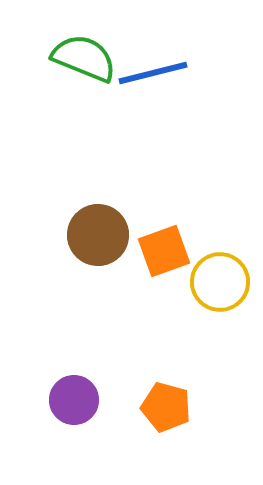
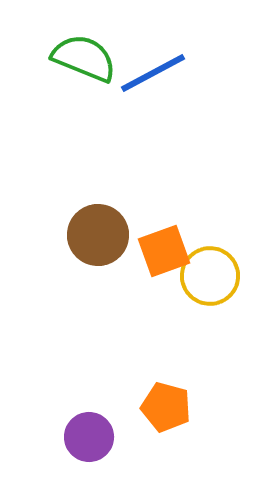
blue line: rotated 14 degrees counterclockwise
yellow circle: moved 10 px left, 6 px up
purple circle: moved 15 px right, 37 px down
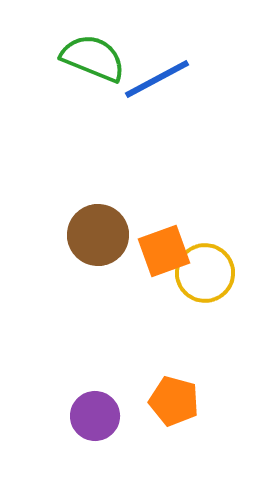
green semicircle: moved 9 px right
blue line: moved 4 px right, 6 px down
yellow circle: moved 5 px left, 3 px up
orange pentagon: moved 8 px right, 6 px up
purple circle: moved 6 px right, 21 px up
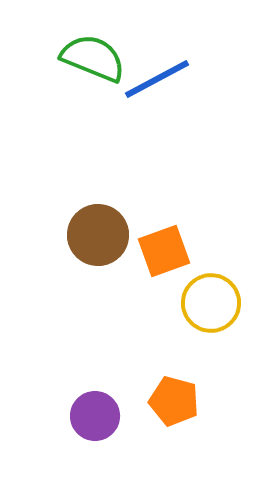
yellow circle: moved 6 px right, 30 px down
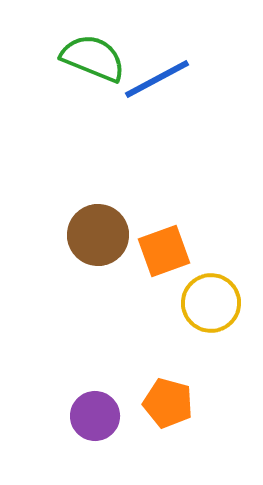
orange pentagon: moved 6 px left, 2 px down
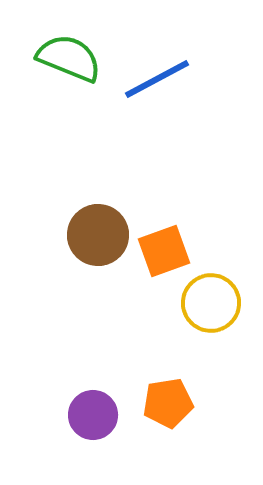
green semicircle: moved 24 px left
orange pentagon: rotated 24 degrees counterclockwise
purple circle: moved 2 px left, 1 px up
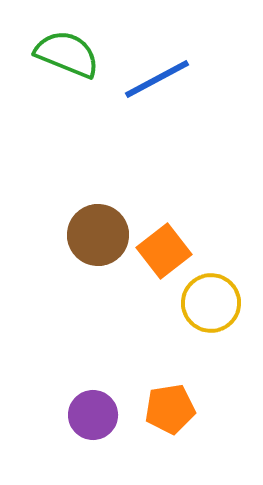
green semicircle: moved 2 px left, 4 px up
orange square: rotated 18 degrees counterclockwise
orange pentagon: moved 2 px right, 6 px down
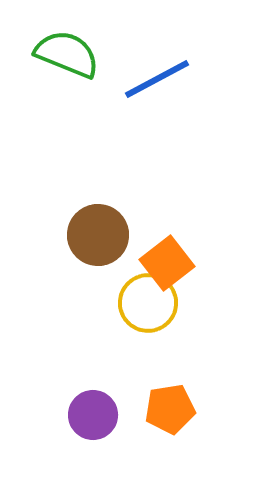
orange square: moved 3 px right, 12 px down
yellow circle: moved 63 px left
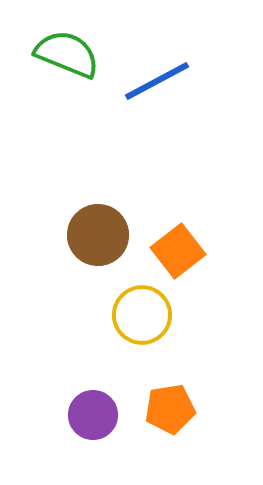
blue line: moved 2 px down
orange square: moved 11 px right, 12 px up
yellow circle: moved 6 px left, 12 px down
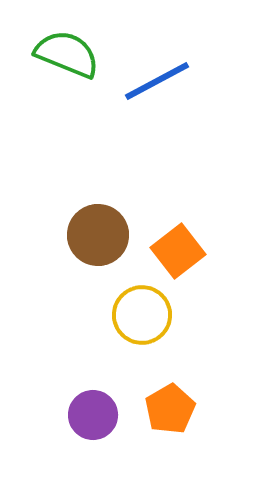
orange pentagon: rotated 21 degrees counterclockwise
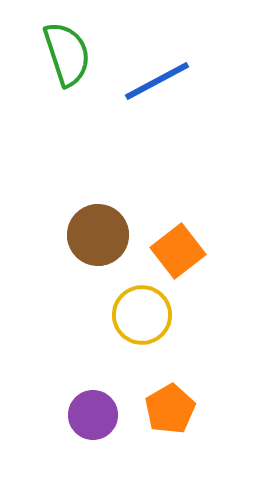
green semicircle: rotated 50 degrees clockwise
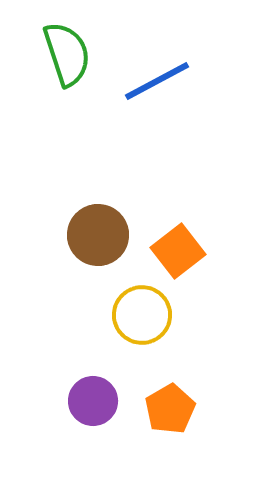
purple circle: moved 14 px up
